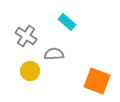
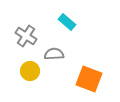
orange square: moved 8 px left, 2 px up
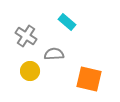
orange square: rotated 8 degrees counterclockwise
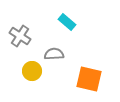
gray cross: moved 6 px left
yellow circle: moved 2 px right
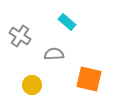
yellow circle: moved 14 px down
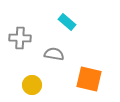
gray cross: moved 2 px down; rotated 30 degrees counterclockwise
gray semicircle: rotated 12 degrees clockwise
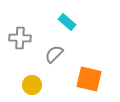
gray semicircle: rotated 54 degrees counterclockwise
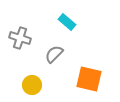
gray cross: rotated 15 degrees clockwise
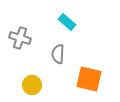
gray semicircle: moved 4 px right; rotated 42 degrees counterclockwise
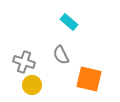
cyan rectangle: moved 2 px right
gray cross: moved 4 px right, 24 px down
gray semicircle: moved 3 px right, 1 px down; rotated 30 degrees counterclockwise
